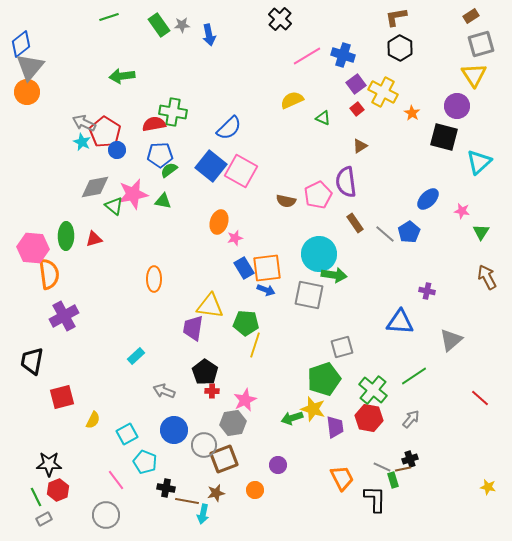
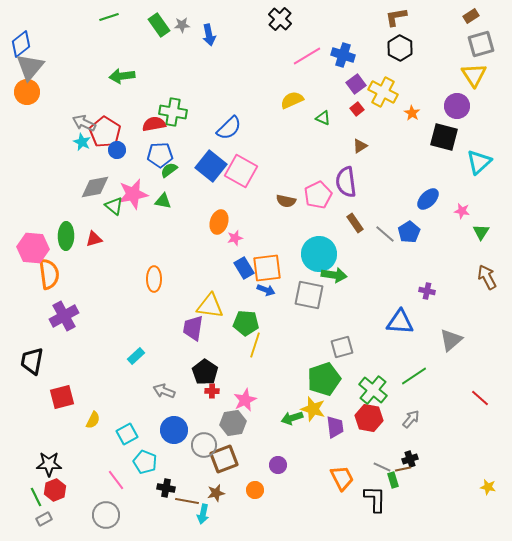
red hexagon at (58, 490): moved 3 px left
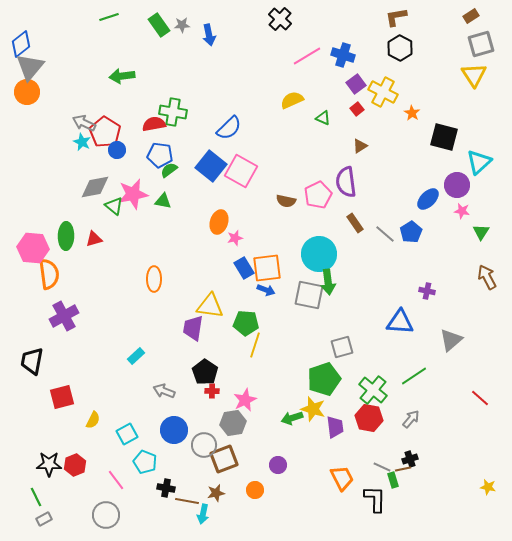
purple circle at (457, 106): moved 79 px down
blue pentagon at (160, 155): rotated 10 degrees clockwise
blue pentagon at (409, 232): moved 2 px right
green arrow at (334, 275): moved 6 px left, 7 px down; rotated 75 degrees clockwise
red hexagon at (55, 490): moved 20 px right, 25 px up
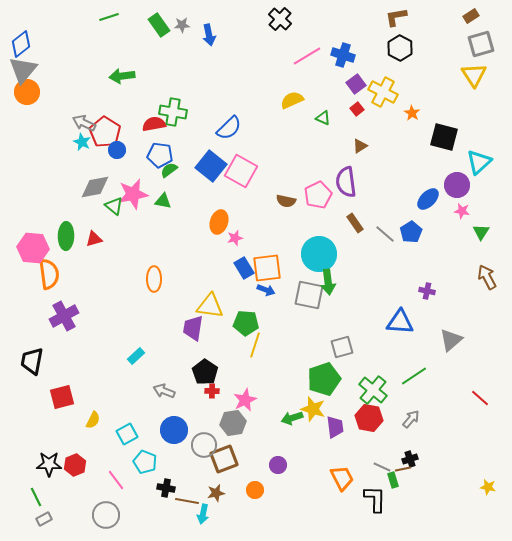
gray triangle at (30, 67): moved 7 px left, 3 px down
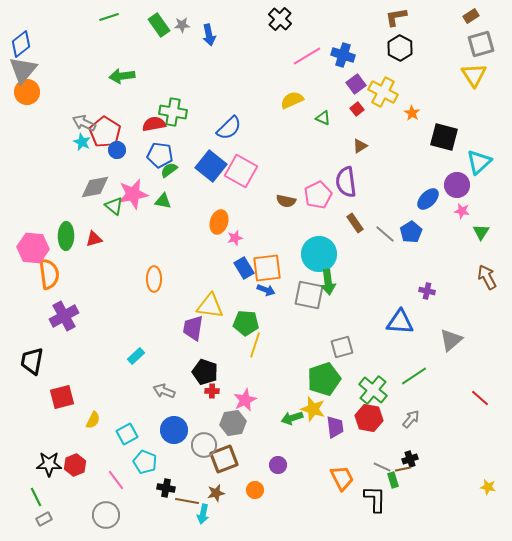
black pentagon at (205, 372): rotated 15 degrees counterclockwise
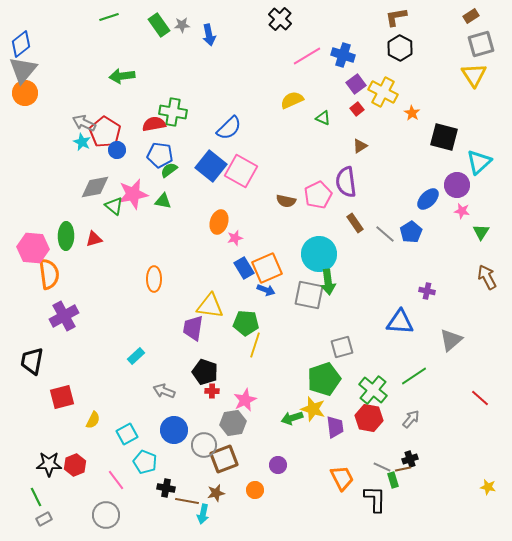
orange circle at (27, 92): moved 2 px left, 1 px down
orange square at (267, 268): rotated 16 degrees counterclockwise
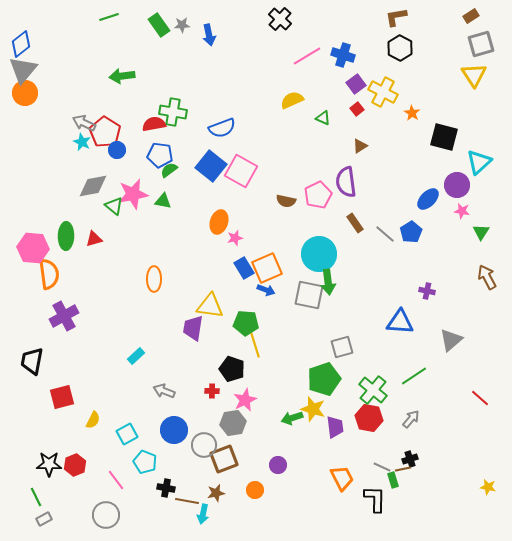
blue semicircle at (229, 128): moved 7 px left; rotated 24 degrees clockwise
gray diamond at (95, 187): moved 2 px left, 1 px up
yellow line at (255, 345): rotated 35 degrees counterclockwise
black pentagon at (205, 372): moved 27 px right, 3 px up
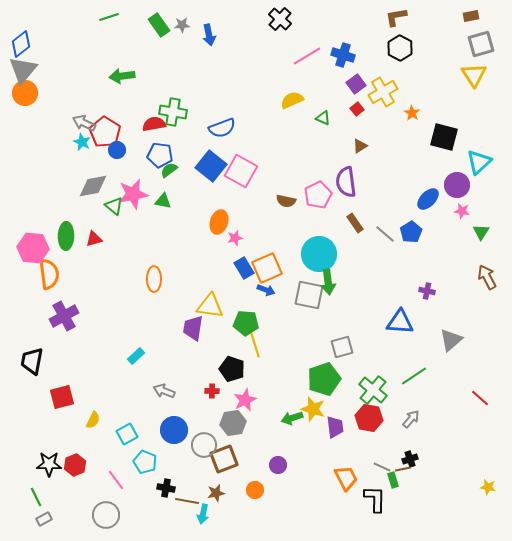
brown rectangle at (471, 16): rotated 21 degrees clockwise
yellow cross at (383, 92): rotated 32 degrees clockwise
orange trapezoid at (342, 478): moved 4 px right
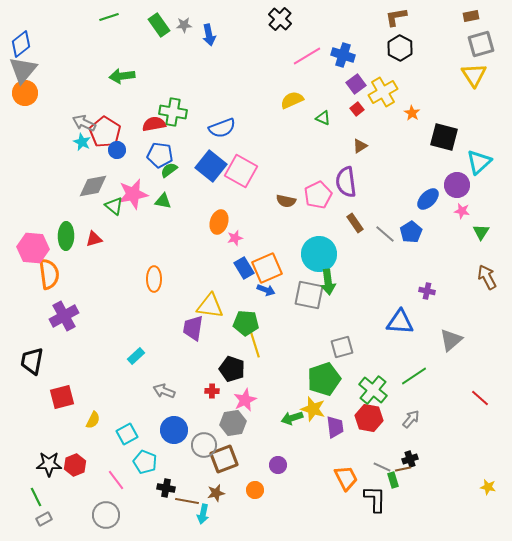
gray star at (182, 25): moved 2 px right
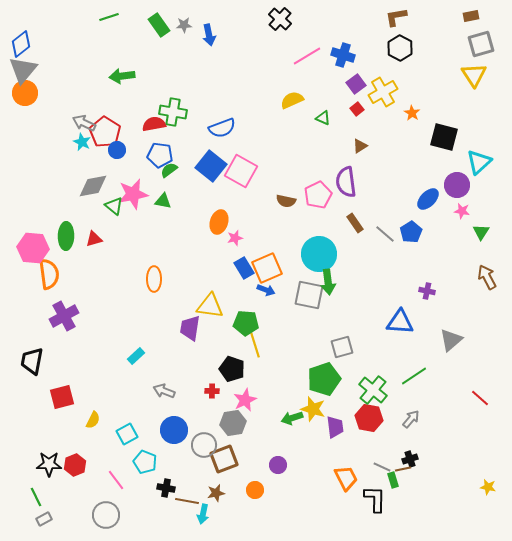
purple trapezoid at (193, 328): moved 3 px left
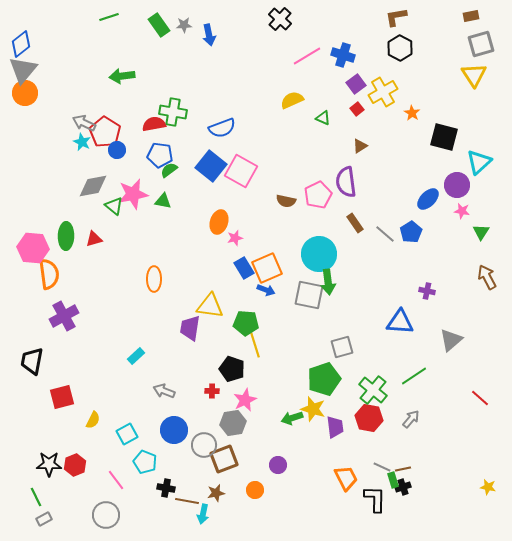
black cross at (410, 459): moved 7 px left, 28 px down
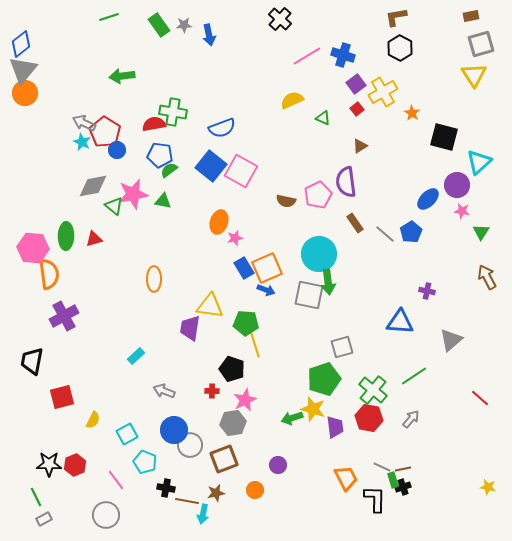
gray circle at (204, 445): moved 14 px left
